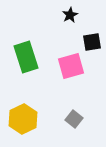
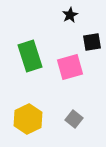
green rectangle: moved 4 px right, 1 px up
pink square: moved 1 px left, 1 px down
yellow hexagon: moved 5 px right
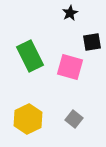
black star: moved 2 px up
green rectangle: rotated 8 degrees counterclockwise
pink square: rotated 32 degrees clockwise
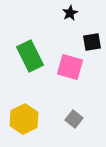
yellow hexagon: moved 4 px left
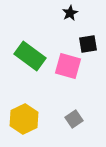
black square: moved 4 px left, 2 px down
green rectangle: rotated 28 degrees counterclockwise
pink square: moved 2 px left, 1 px up
gray square: rotated 18 degrees clockwise
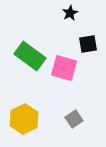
pink square: moved 4 px left, 2 px down
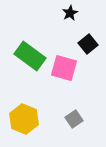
black square: rotated 30 degrees counterclockwise
yellow hexagon: rotated 12 degrees counterclockwise
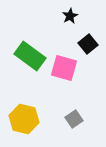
black star: moved 3 px down
yellow hexagon: rotated 8 degrees counterclockwise
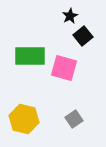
black square: moved 5 px left, 8 px up
green rectangle: rotated 36 degrees counterclockwise
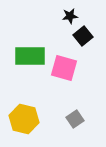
black star: rotated 21 degrees clockwise
gray square: moved 1 px right
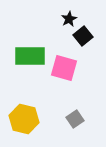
black star: moved 1 px left, 3 px down; rotated 21 degrees counterclockwise
